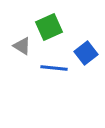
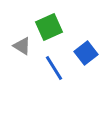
blue line: rotated 52 degrees clockwise
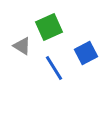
blue square: rotated 10 degrees clockwise
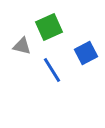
gray triangle: rotated 18 degrees counterclockwise
blue line: moved 2 px left, 2 px down
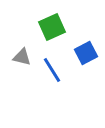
green square: moved 3 px right
gray triangle: moved 11 px down
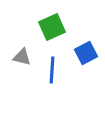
blue line: rotated 36 degrees clockwise
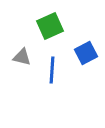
green square: moved 2 px left, 1 px up
